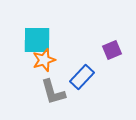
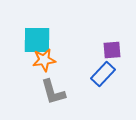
purple square: rotated 18 degrees clockwise
orange star: rotated 10 degrees clockwise
blue rectangle: moved 21 px right, 3 px up
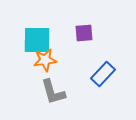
purple square: moved 28 px left, 17 px up
orange star: moved 1 px right
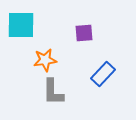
cyan square: moved 16 px left, 15 px up
gray L-shape: rotated 16 degrees clockwise
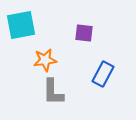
cyan square: rotated 12 degrees counterclockwise
purple square: rotated 12 degrees clockwise
blue rectangle: rotated 15 degrees counterclockwise
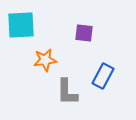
cyan square: rotated 8 degrees clockwise
blue rectangle: moved 2 px down
gray L-shape: moved 14 px right
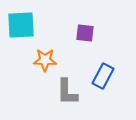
purple square: moved 1 px right
orange star: rotated 10 degrees clockwise
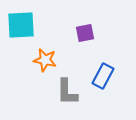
purple square: rotated 18 degrees counterclockwise
orange star: rotated 10 degrees clockwise
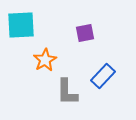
orange star: rotated 30 degrees clockwise
blue rectangle: rotated 15 degrees clockwise
